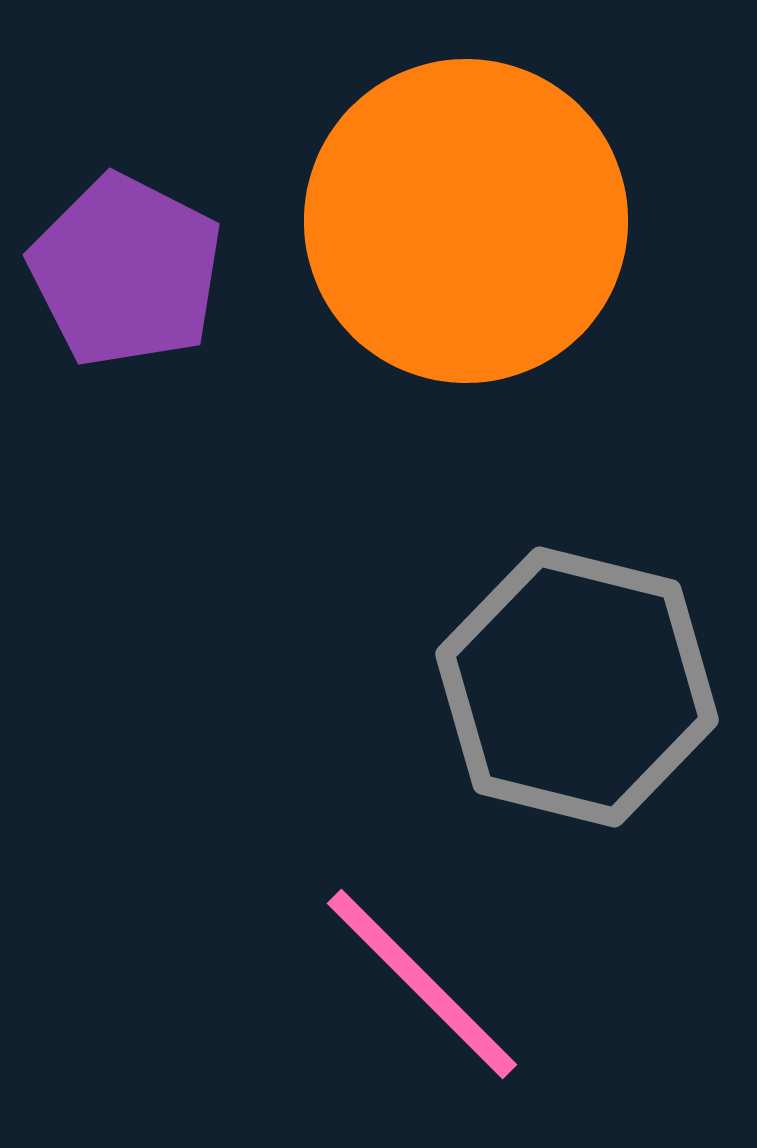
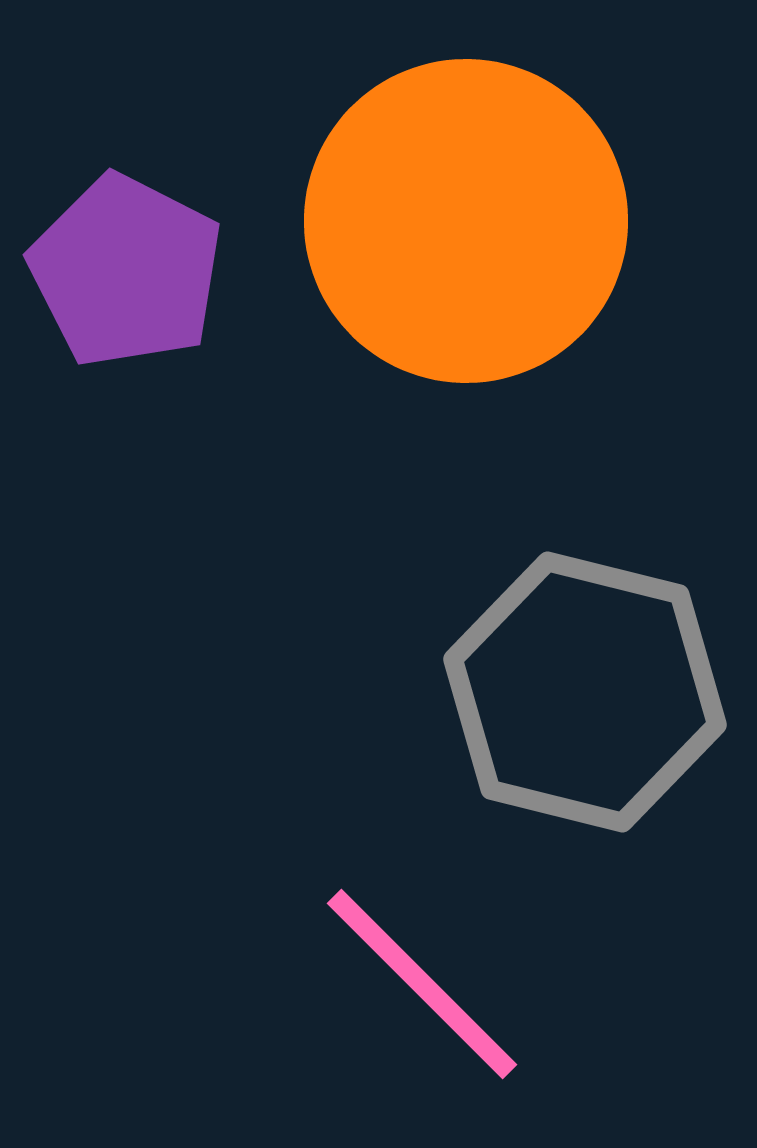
gray hexagon: moved 8 px right, 5 px down
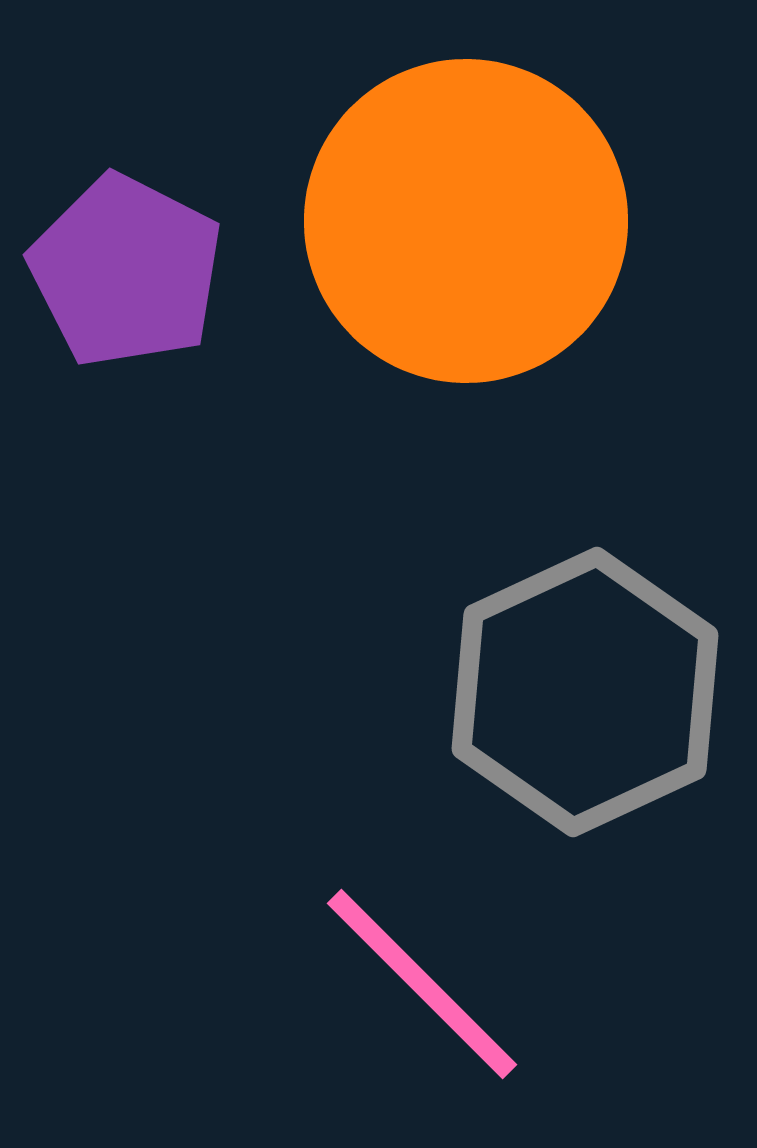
gray hexagon: rotated 21 degrees clockwise
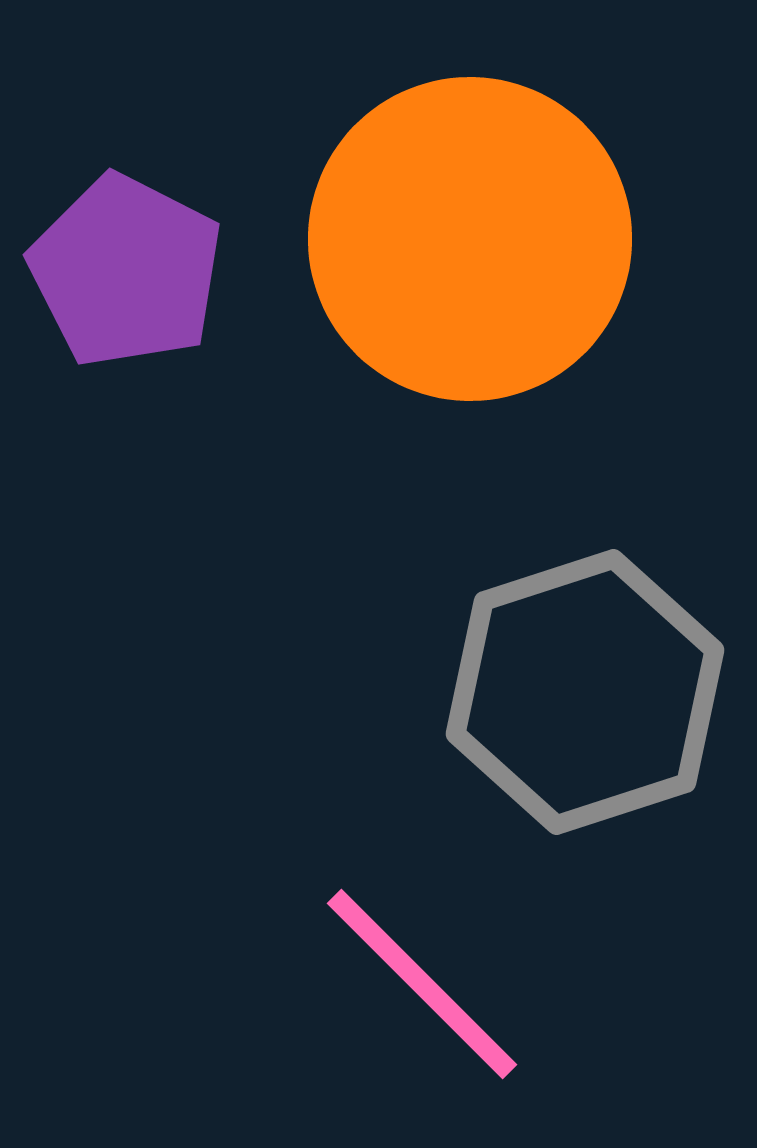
orange circle: moved 4 px right, 18 px down
gray hexagon: rotated 7 degrees clockwise
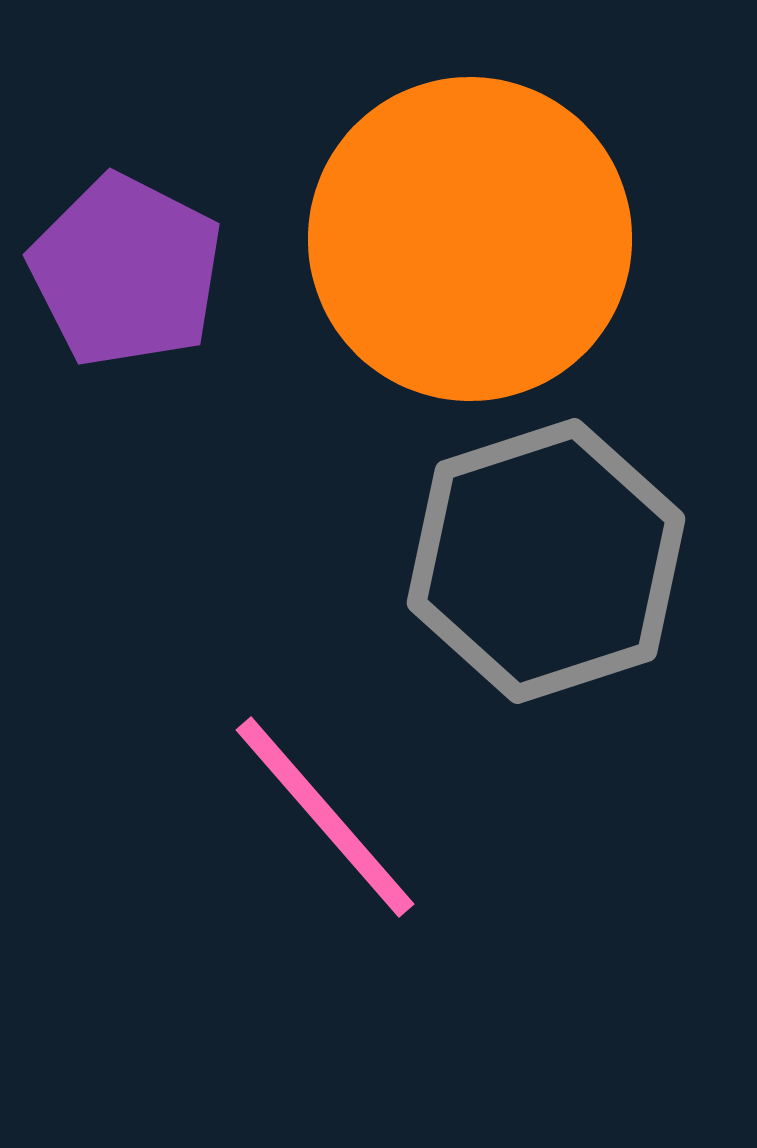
gray hexagon: moved 39 px left, 131 px up
pink line: moved 97 px left, 167 px up; rotated 4 degrees clockwise
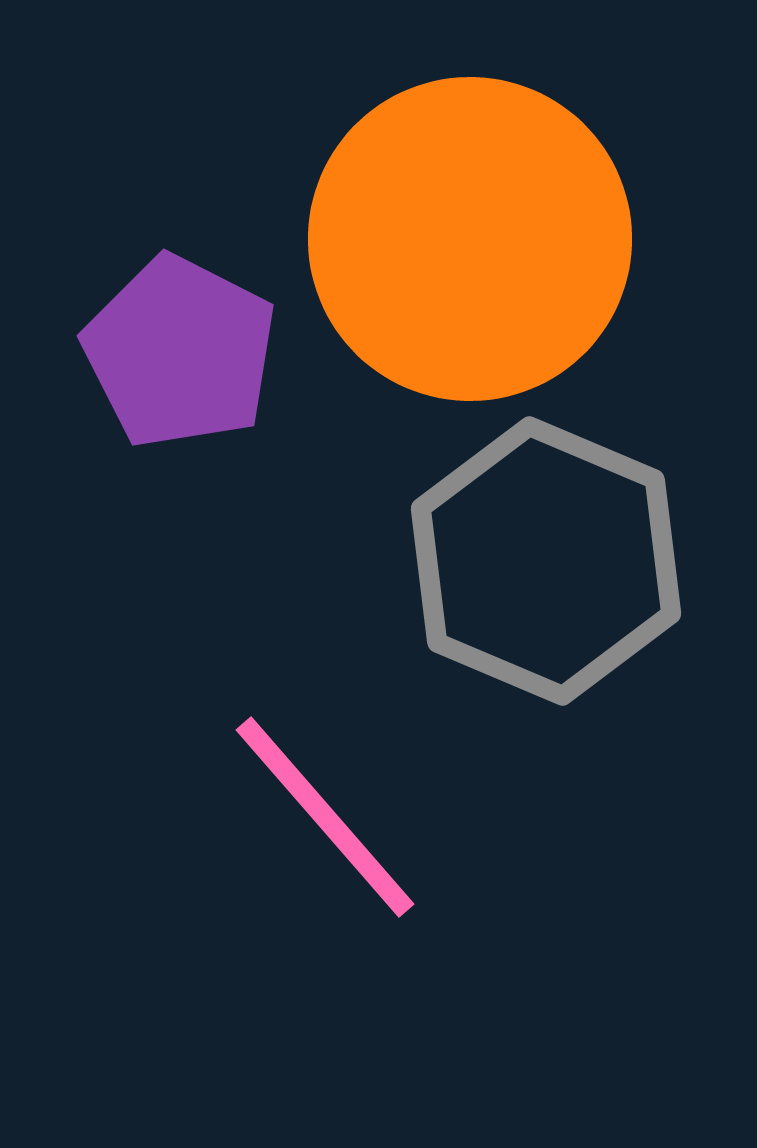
purple pentagon: moved 54 px right, 81 px down
gray hexagon: rotated 19 degrees counterclockwise
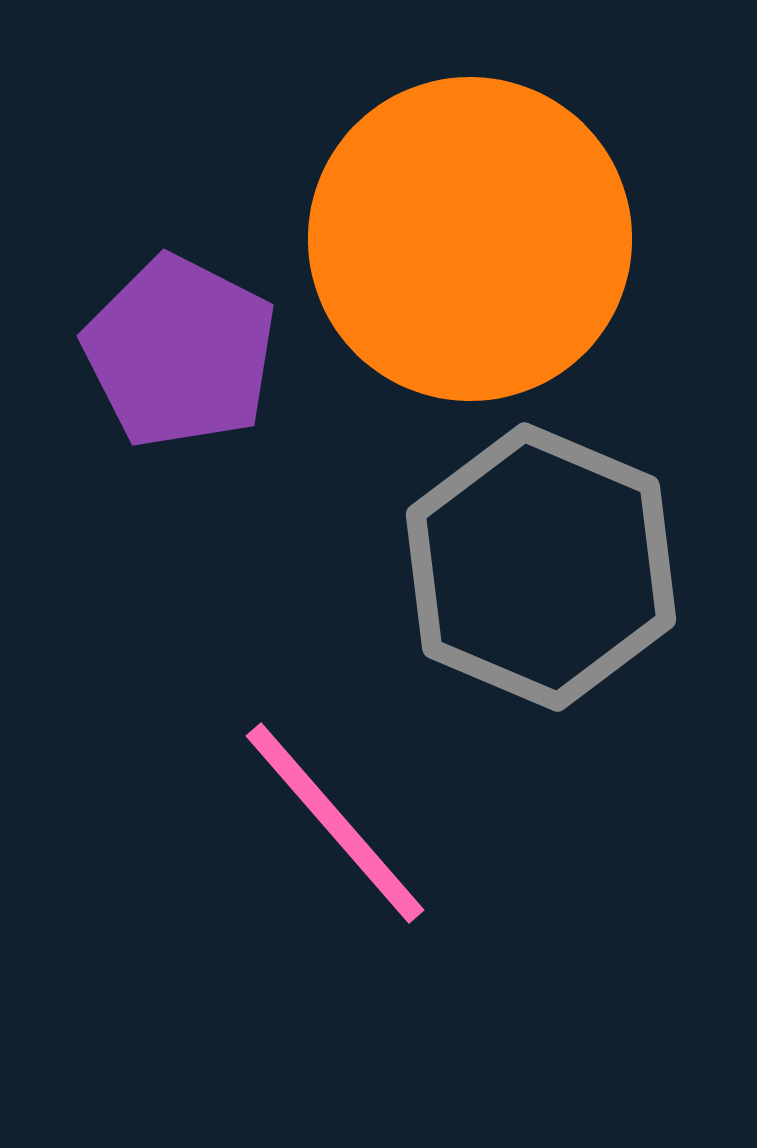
gray hexagon: moved 5 px left, 6 px down
pink line: moved 10 px right, 6 px down
